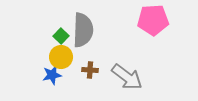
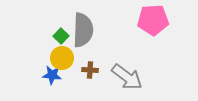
yellow circle: moved 1 px right, 1 px down
blue star: rotated 18 degrees clockwise
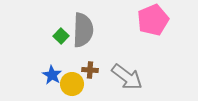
pink pentagon: rotated 20 degrees counterclockwise
yellow circle: moved 10 px right, 26 px down
blue star: rotated 24 degrees clockwise
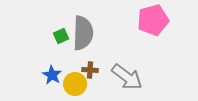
pink pentagon: rotated 8 degrees clockwise
gray semicircle: moved 3 px down
green square: rotated 21 degrees clockwise
yellow circle: moved 3 px right
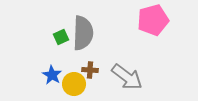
green square: moved 1 px down
yellow circle: moved 1 px left
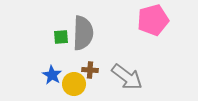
green square: rotated 21 degrees clockwise
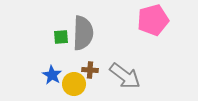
gray arrow: moved 2 px left, 1 px up
